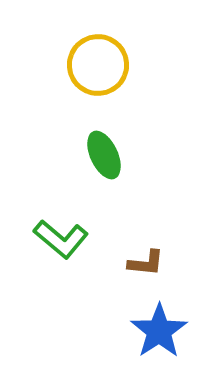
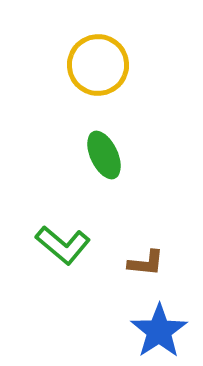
green L-shape: moved 2 px right, 6 px down
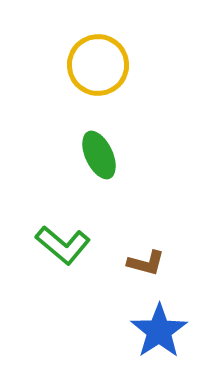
green ellipse: moved 5 px left
brown L-shape: rotated 9 degrees clockwise
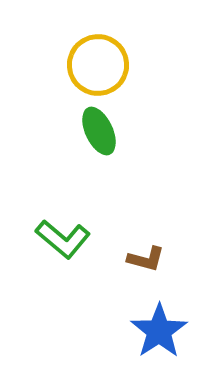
green ellipse: moved 24 px up
green L-shape: moved 6 px up
brown L-shape: moved 4 px up
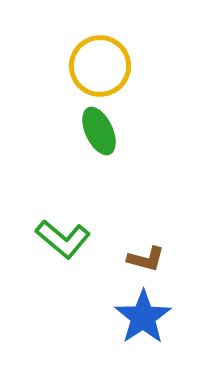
yellow circle: moved 2 px right, 1 px down
blue star: moved 16 px left, 14 px up
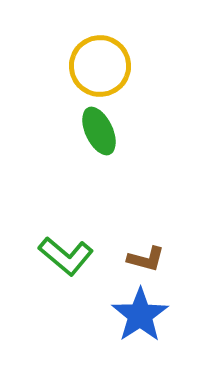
green L-shape: moved 3 px right, 17 px down
blue star: moved 3 px left, 2 px up
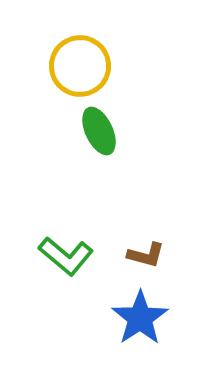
yellow circle: moved 20 px left
brown L-shape: moved 4 px up
blue star: moved 3 px down
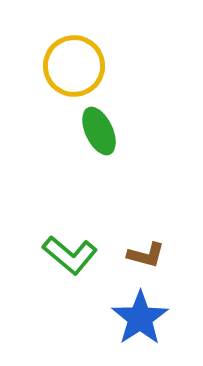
yellow circle: moved 6 px left
green L-shape: moved 4 px right, 1 px up
